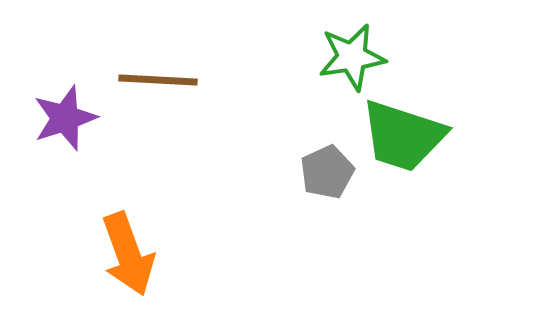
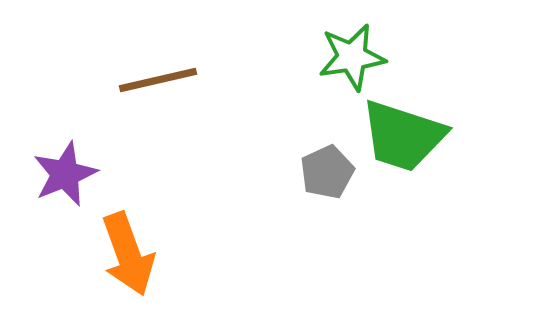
brown line: rotated 16 degrees counterclockwise
purple star: moved 56 px down; rotated 4 degrees counterclockwise
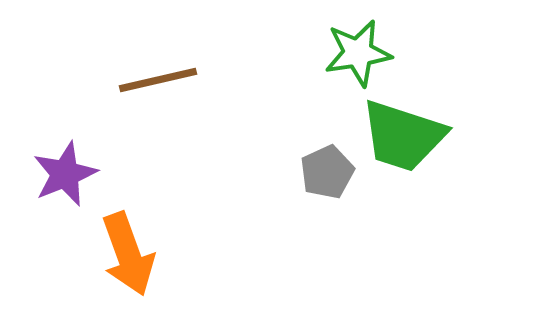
green star: moved 6 px right, 4 px up
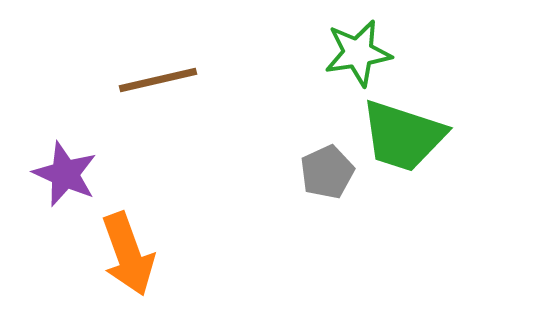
purple star: rotated 26 degrees counterclockwise
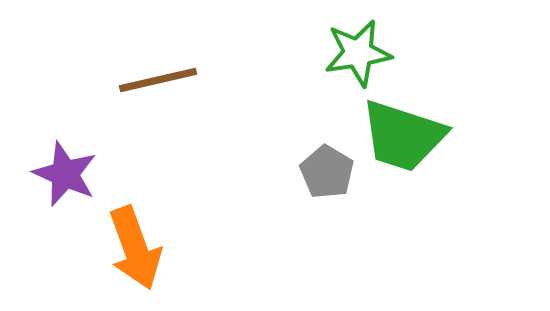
gray pentagon: rotated 16 degrees counterclockwise
orange arrow: moved 7 px right, 6 px up
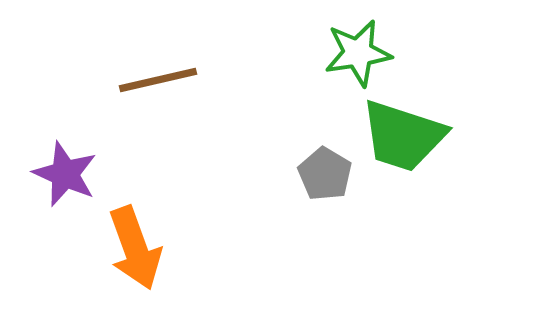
gray pentagon: moved 2 px left, 2 px down
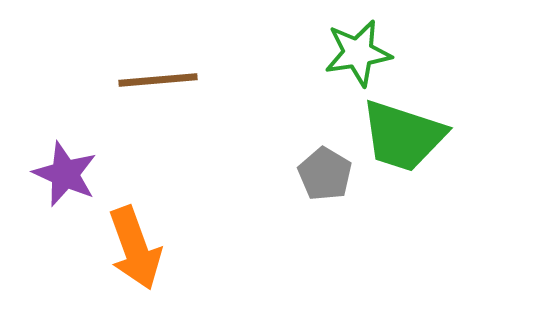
brown line: rotated 8 degrees clockwise
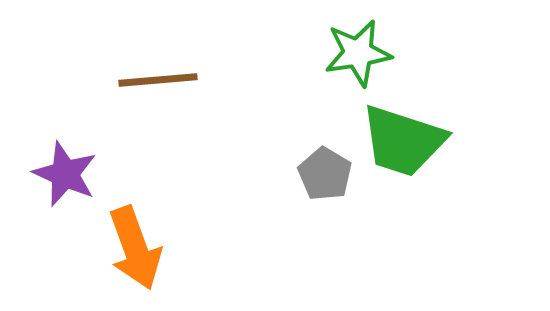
green trapezoid: moved 5 px down
